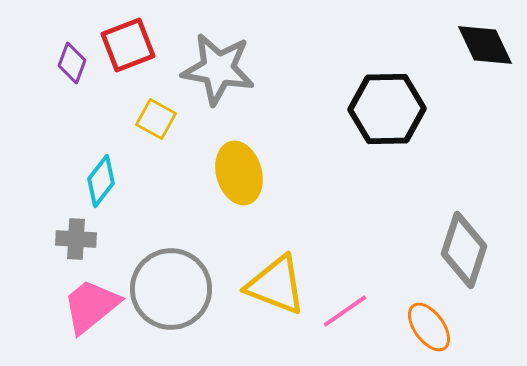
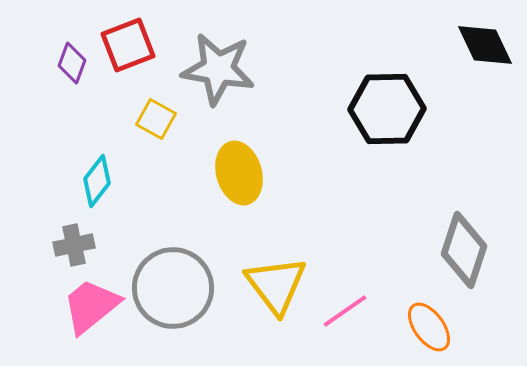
cyan diamond: moved 4 px left
gray cross: moved 2 px left, 6 px down; rotated 15 degrees counterclockwise
yellow triangle: rotated 32 degrees clockwise
gray circle: moved 2 px right, 1 px up
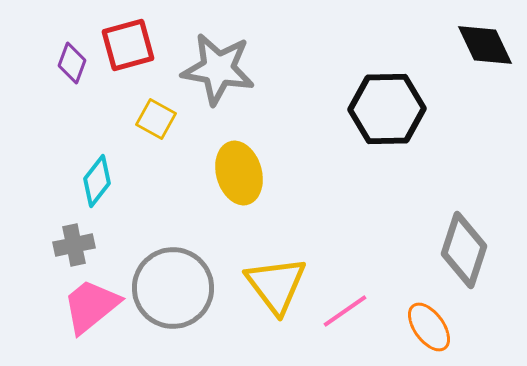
red square: rotated 6 degrees clockwise
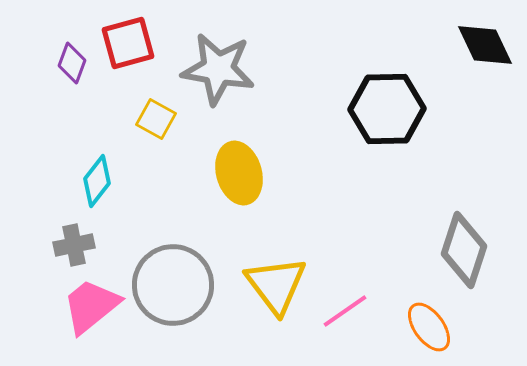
red square: moved 2 px up
gray circle: moved 3 px up
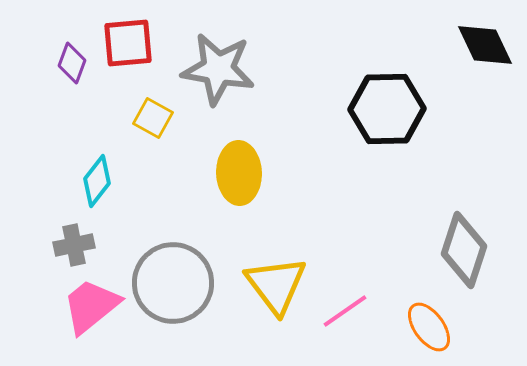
red square: rotated 10 degrees clockwise
yellow square: moved 3 px left, 1 px up
yellow ellipse: rotated 14 degrees clockwise
gray circle: moved 2 px up
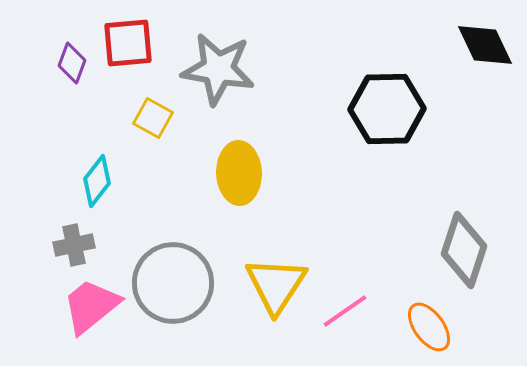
yellow triangle: rotated 10 degrees clockwise
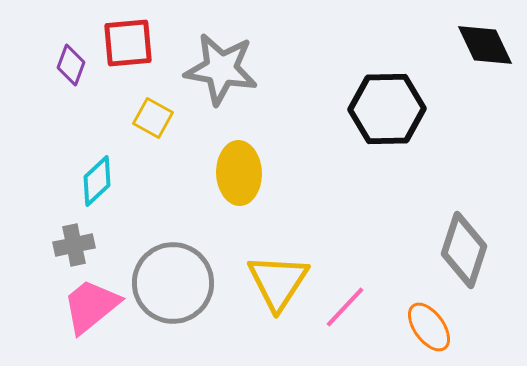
purple diamond: moved 1 px left, 2 px down
gray star: moved 3 px right
cyan diamond: rotated 9 degrees clockwise
yellow triangle: moved 2 px right, 3 px up
pink line: moved 4 px up; rotated 12 degrees counterclockwise
